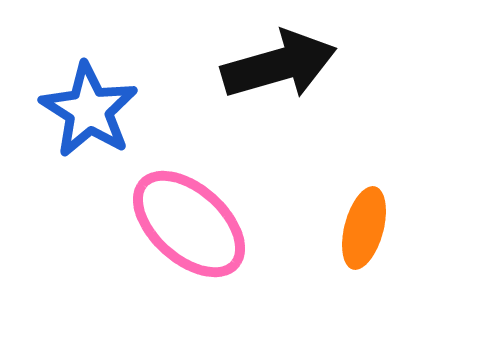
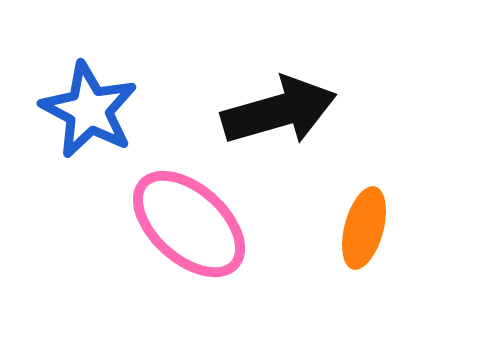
black arrow: moved 46 px down
blue star: rotated 4 degrees counterclockwise
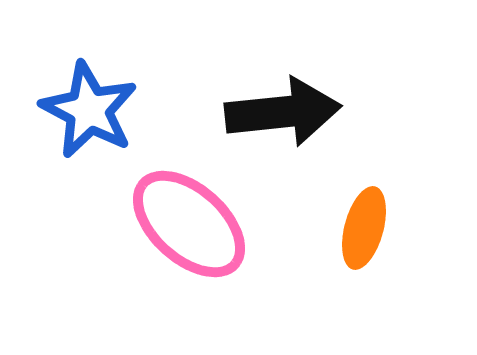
black arrow: moved 4 px right, 1 px down; rotated 10 degrees clockwise
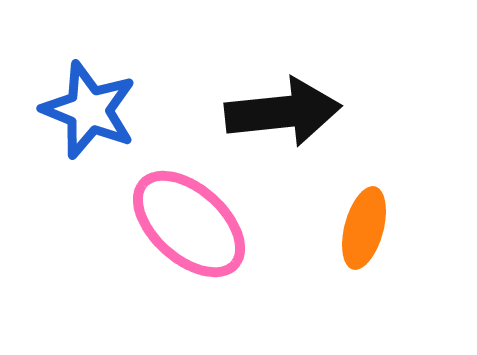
blue star: rotated 6 degrees counterclockwise
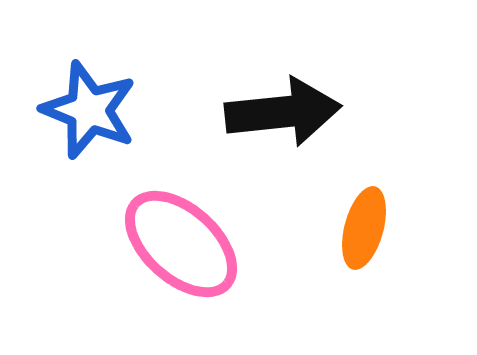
pink ellipse: moved 8 px left, 20 px down
